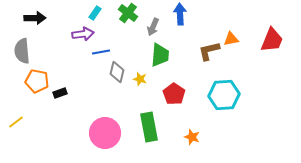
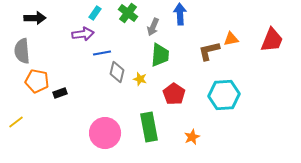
blue line: moved 1 px right, 1 px down
orange star: rotated 28 degrees clockwise
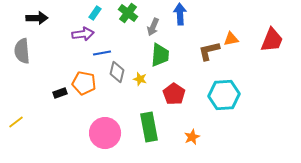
black arrow: moved 2 px right
orange pentagon: moved 47 px right, 2 px down
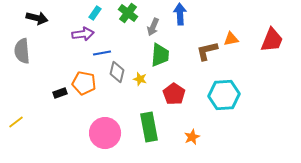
black arrow: rotated 15 degrees clockwise
brown L-shape: moved 2 px left
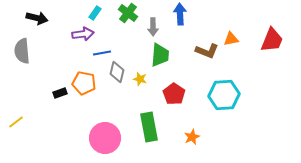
gray arrow: rotated 24 degrees counterclockwise
brown L-shape: rotated 145 degrees counterclockwise
pink circle: moved 5 px down
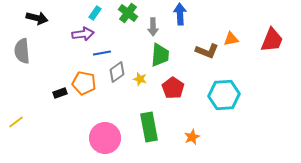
gray diamond: rotated 40 degrees clockwise
red pentagon: moved 1 px left, 6 px up
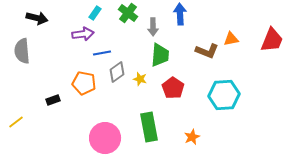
black rectangle: moved 7 px left, 7 px down
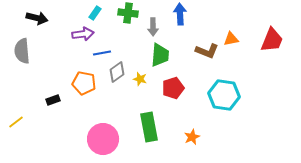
green cross: rotated 30 degrees counterclockwise
red pentagon: rotated 20 degrees clockwise
cyan hexagon: rotated 12 degrees clockwise
pink circle: moved 2 px left, 1 px down
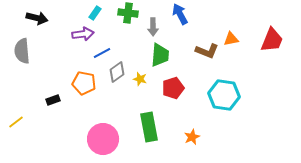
blue arrow: rotated 25 degrees counterclockwise
blue line: rotated 18 degrees counterclockwise
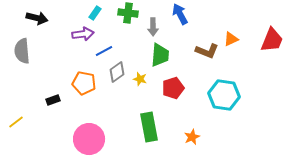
orange triangle: rotated 14 degrees counterclockwise
blue line: moved 2 px right, 2 px up
pink circle: moved 14 px left
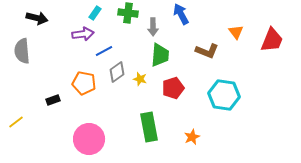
blue arrow: moved 1 px right
orange triangle: moved 5 px right, 7 px up; rotated 42 degrees counterclockwise
